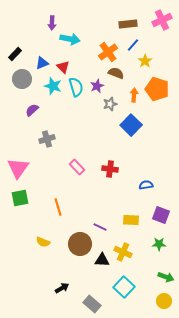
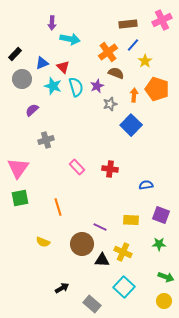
gray cross: moved 1 px left, 1 px down
brown circle: moved 2 px right
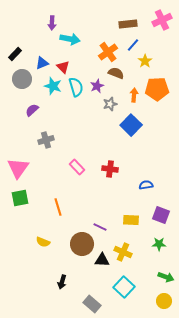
orange pentagon: rotated 20 degrees counterclockwise
black arrow: moved 6 px up; rotated 136 degrees clockwise
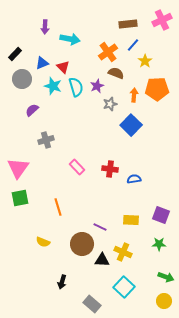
purple arrow: moved 7 px left, 4 px down
blue semicircle: moved 12 px left, 6 px up
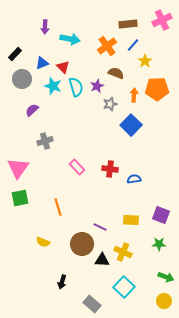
orange cross: moved 1 px left, 6 px up
gray cross: moved 1 px left, 1 px down
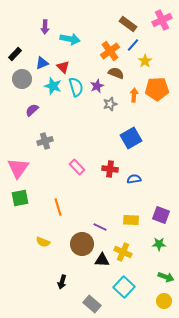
brown rectangle: rotated 42 degrees clockwise
orange cross: moved 3 px right, 5 px down
blue square: moved 13 px down; rotated 15 degrees clockwise
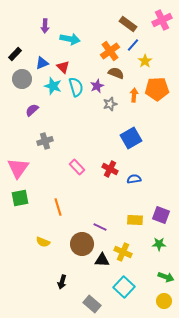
purple arrow: moved 1 px up
red cross: rotated 21 degrees clockwise
yellow rectangle: moved 4 px right
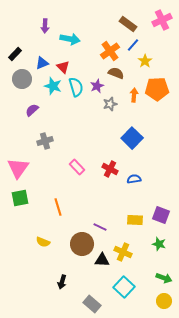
blue square: moved 1 px right; rotated 15 degrees counterclockwise
green star: rotated 16 degrees clockwise
green arrow: moved 2 px left, 1 px down
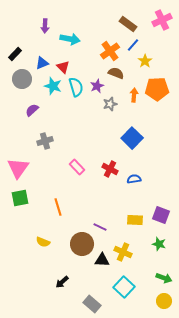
black arrow: rotated 32 degrees clockwise
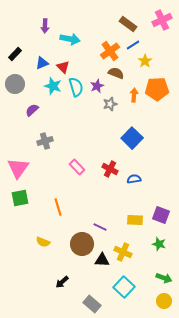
blue line: rotated 16 degrees clockwise
gray circle: moved 7 px left, 5 px down
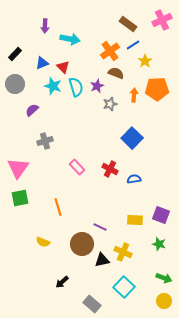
black triangle: rotated 14 degrees counterclockwise
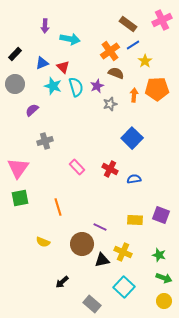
green star: moved 11 px down
